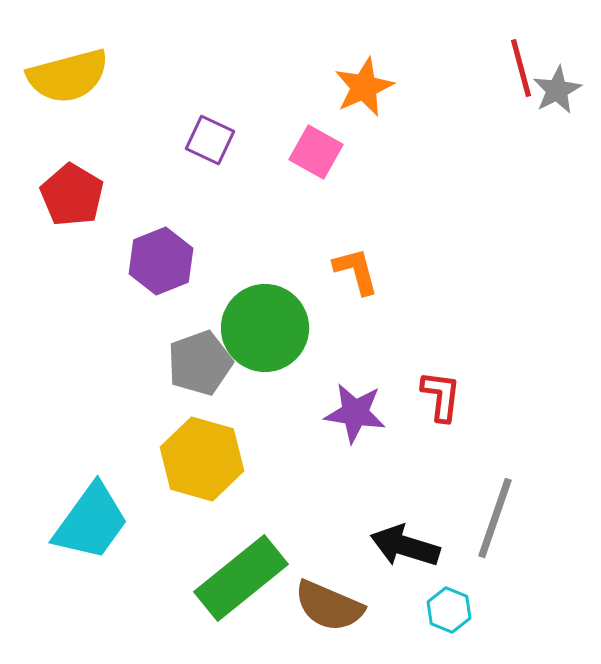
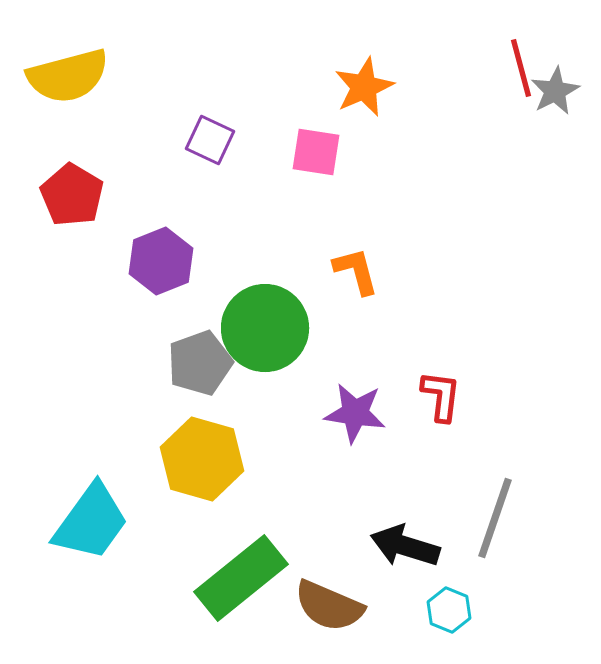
gray star: moved 2 px left, 1 px down
pink square: rotated 20 degrees counterclockwise
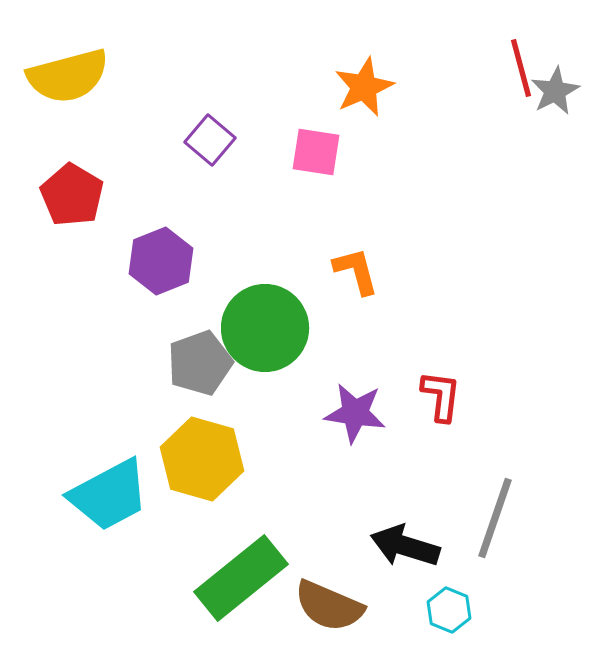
purple square: rotated 15 degrees clockwise
cyan trapezoid: moved 18 px right, 27 px up; rotated 26 degrees clockwise
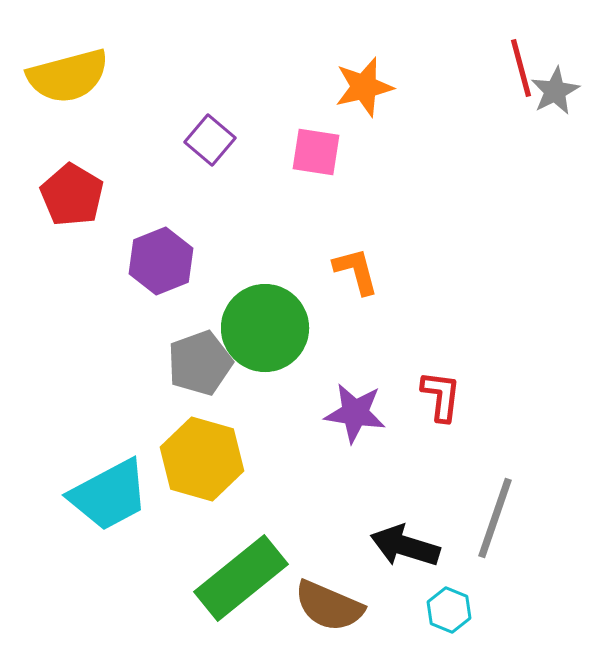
orange star: rotated 10 degrees clockwise
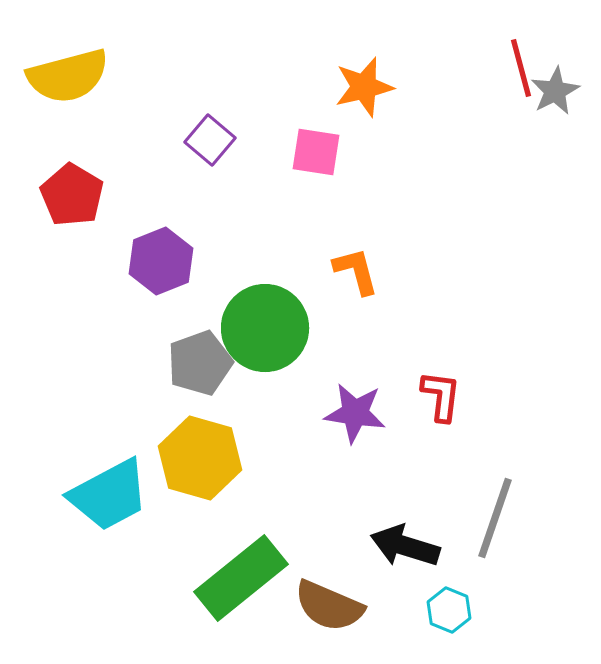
yellow hexagon: moved 2 px left, 1 px up
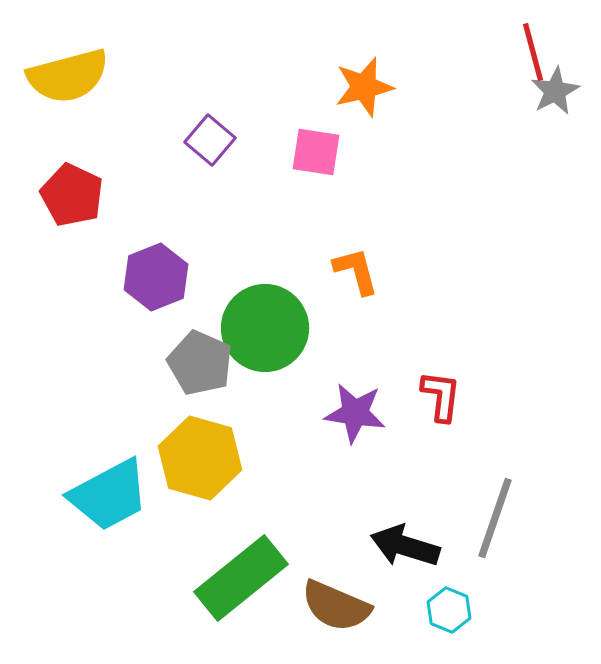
red line: moved 12 px right, 16 px up
red pentagon: rotated 6 degrees counterclockwise
purple hexagon: moved 5 px left, 16 px down
gray pentagon: rotated 28 degrees counterclockwise
brown semicircle: moved 7 px right
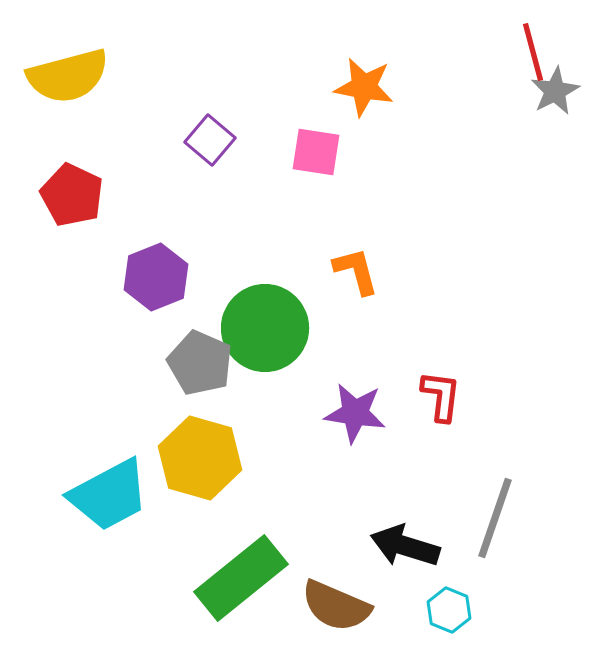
orange star: rotated 24 degrees clockwise
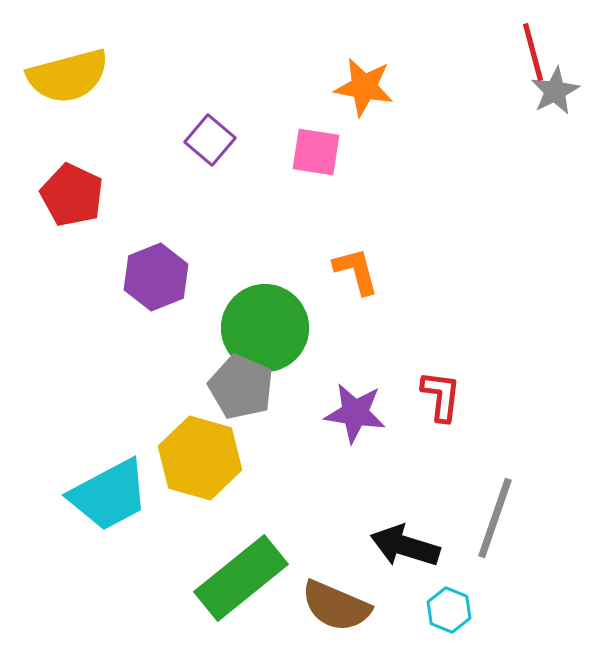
gray pentagon: moved 41 px right, 24 px down
